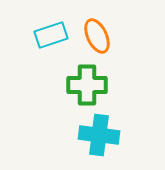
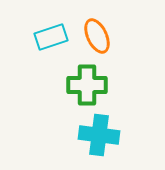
cyan rectangle: moved 2 px down
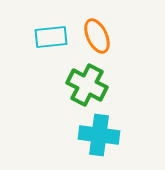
cyan rectangle: rotated 12 degrees clockwise
green cross: rotated 27 degrees clockwise
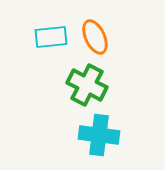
orange ellipse: moved 2 px left, 1 px down
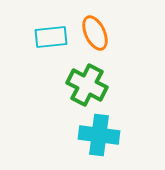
orange ellipse: moved 4 px up
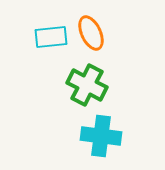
orange ellipse: moved 4 px left
cyan cross: moved 2 px right, 1 px down
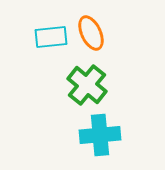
green cross: rotated 12 degrees clockwise
cyan cross: moved 1 px left, 1 px up; rotated 12 degrees counterclockwise
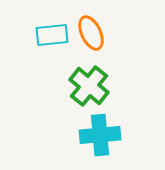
cyan rectangle: moved 1 px right, 2 px up
green cross: moved 2 px right, 1 px down
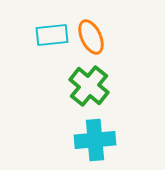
orange ellipse: moved 4 px down
cyan cross: moved 5 px left, 5 px down
